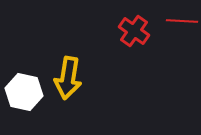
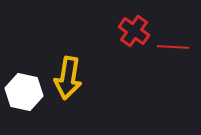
red line: moved 9 px left, 26 px down
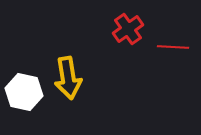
red cross: moved 6 px left, 2 px up; rotated 20 degrees clockwise
yellow arrow: rotated 18 degrees counterclockwise
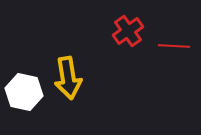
red cross: moved 2 px down
red line: moved 1 px right, 1 px up
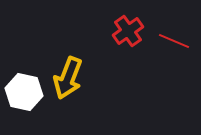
red line: moved 5 px up; rotated 20 degrees clockwise
yellow arrow: rotated 30 degrees clockwise
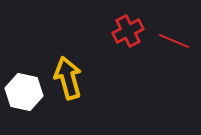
red cross: rotated 8 degrees clockwise
yellow arrow: rotated 144 degrees clockwise
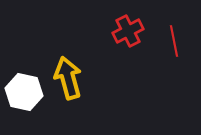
red line: rotated 56 degrees clockwise
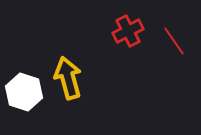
red line: rotated 24 degrees counterclockwise
white hexagon: rotated 6 degrees clockwise
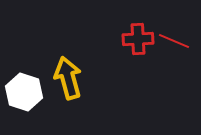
red cross: moved 10 px right, 8 px down; rotated 24 degrees clockwise
red line: rotated 32 degrees counterclockwise
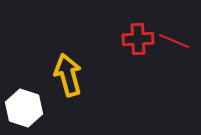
yellow arrow: moved 3 px up
white hexagon: moved 16 px down
